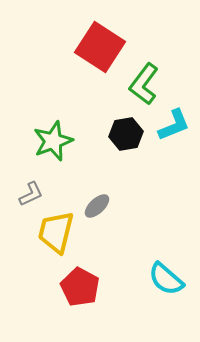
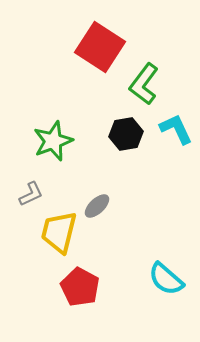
cyan L-shape: moved 2 px right, 4 px down; rotated 93 degrees counterclockwise
yellow trapezoid: moved 3 px right
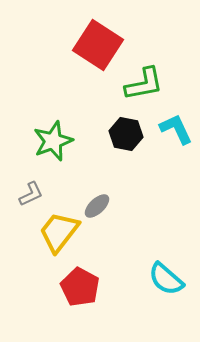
red square: moved 2 px left, 2 px up
green L-shape: rotated 138 degrees counterclockwise
black hexagon: rotated 20 degrees clockwise
yellow trapezoid: rotated 24 degrees clockwise
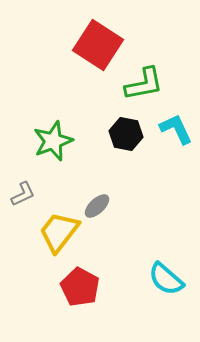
gray L-shape: moved 8 px left
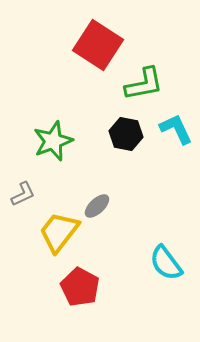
cyan semicircle: moved 16 px up; rotated 12 degrees clockwise
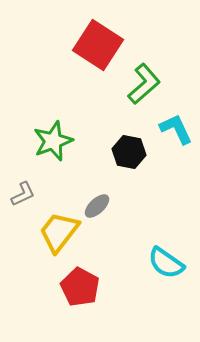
green L-shape: rotated 30 degrees counterclockwise
black hexagon: moved 3 px right, 18 px down
cyan semicircle: rotated 18 degrees counterclockwise
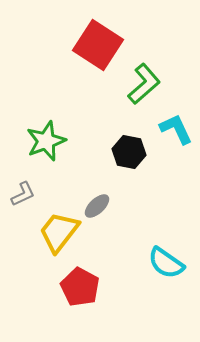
green star: moved 7 px left
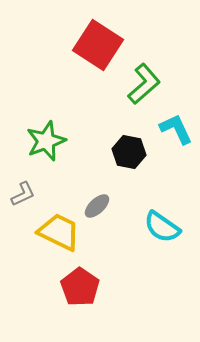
yellow trapezoid: rotated 78 degrees clockwise
cyan semicircle: moved 4 px left, 36 px up
red pentagon: rotated 6 degrees clockwise
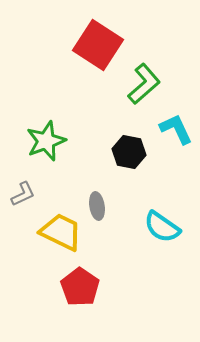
gray ellipse: rotated 56 degrees counterclockwise
yellow trapezoid: moved 2 px right
